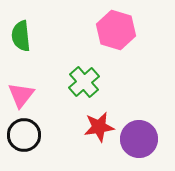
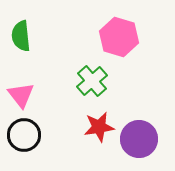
pink hexagon: moved 3 px right, 7 px down
green cross: moved 8 px right, 1 px up
pink triangle: rotated 16 degrees counterclockwise
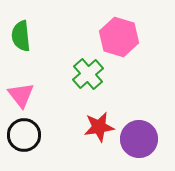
green cross: moved 4 px left, 7 px up
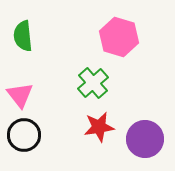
green semicircle: moved 2 px right
green cross: moved 5 px right, 9 px down
pink triangle: moved 1 px left
purple circle: moved 6 px right
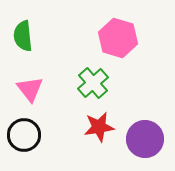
pink hexagon: moved 1 px left, 1 px down
pink triangle: moved 10 px right, 6 px up
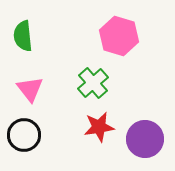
pink hexagon: moved 1 px right, 2 px up
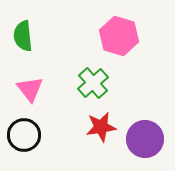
red star: moved 2 px right
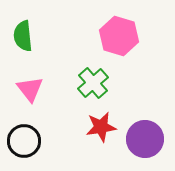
black circle: moved 6 px down
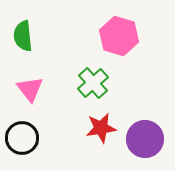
red star: moved 1 px down
black circle: moved 2 px left, 3 px up
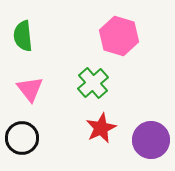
red star: rotated 16 degrees counterclockwise
purple circle: moved 6 px right, 1 px down
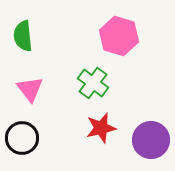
green cross: rotated 12 degrees counterclockwise
red star: rotated 12 degrees clockwise
